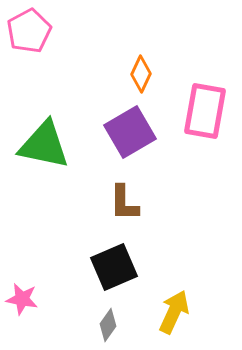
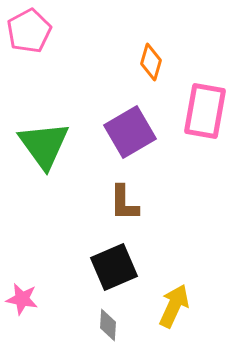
orange diamond: moved 10 px right, 12 px up; rotated 9 degrees counterclockwise
green triangle: rotated 42 degrees clockwise
yellow arrow: moved 6 px up
gray diamond: rotated 32 degrees counterclockwise
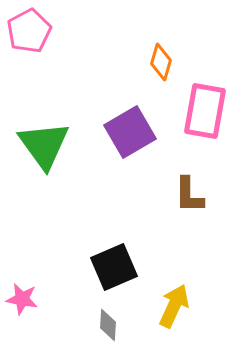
orange diamond: moved 10 px right
brown L-shape: moved 65 px right, 8 px up
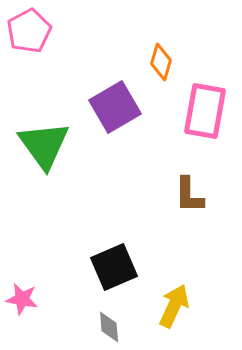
purple square: moved 15 px left, 25 px up
gray diamond: moved 1 px right, 2 px down; rotated 8 degrees counterclockwise
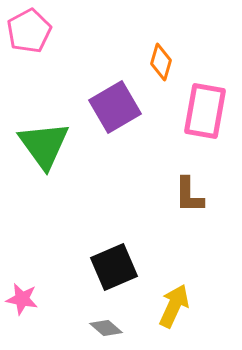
gray diamond: moved 3 px left, 1 px down; rotated 44 degrees counterclockwise
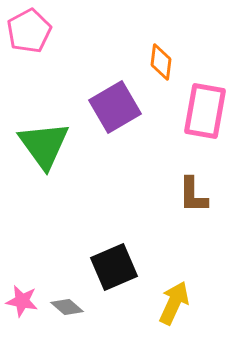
orange diamond: rotated 9 degrees counterclockwise
brown L-shape: moved 4 px right
pink star: moved 2 px down
yellow arrow: moved 3 px up
gray diamond: moved 39 px left, 21 px up
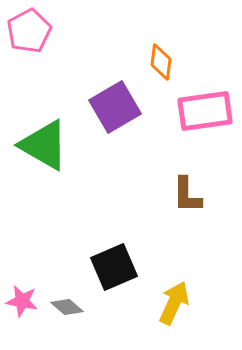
pink rectangle: rotated 72 degrees clockwise
green triangle: rotated 24 degrees counterclockwise
brown L-shape: moved 6 px left
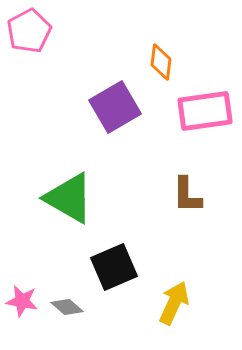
green triangle: moved 25 px right, 53 px down
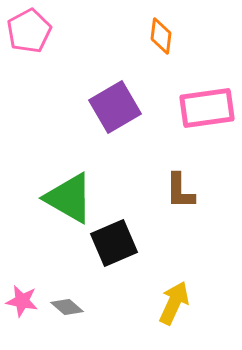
orange diamond: moved 26 px up
pink rectangle: moved 2 px right, 3 px up
brown L-shape: moved 7 px left, 4 px up
black square: moved 24 px up
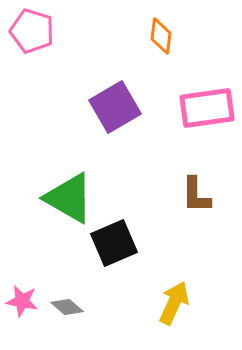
pink pentagon: moved 3 px right; rotated 27 degrees counterclockwise
brown L-shape: moved 16 px right, 4 px down
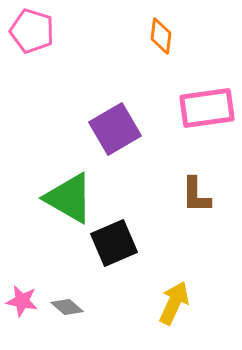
purple square: moved 22 px down
